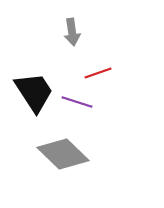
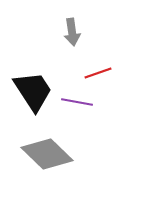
black trapezoid: moved 1 px left, 1 px up
purple line: rotated 8 degrees counterclockwise
gray diamond: moved 16 px left
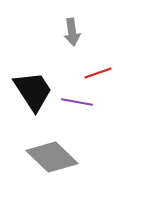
gray diamond: moved 5 px right, 3 px down
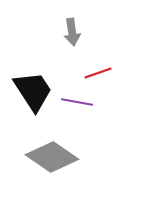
gray diamond: rotated 9 degrees counterclockwise
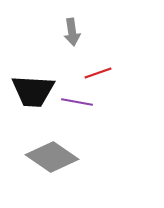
black trapezoid: rotated 126 degrees clockwise
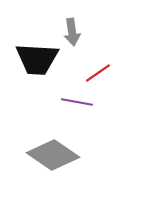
red line: rotated 16 degrees counterclockwise
black trapezoid: moved 4 px right, 32 px up
gray diamond: moved 1 px right, 2 px up
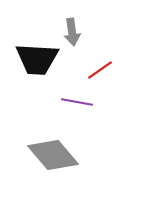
red line: moved 2 px right, 3 px up
gray diamond: rotated 15 degrees clockwise
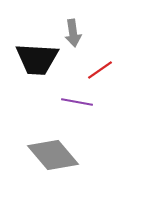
gray arrow: moved 1 px right, 1 px down
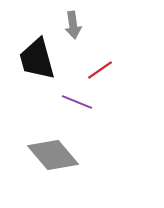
gray arrow: moved 8 px up
black trapezoid: rotated 72 degrees clockwise
purple line: rotated 12 degrees clockwise
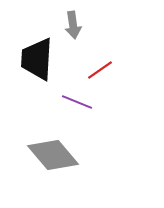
black trapezoid: rotated 18 degrees clockwise
